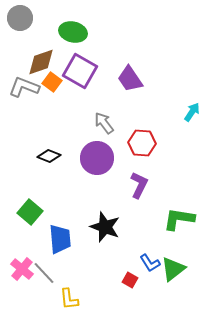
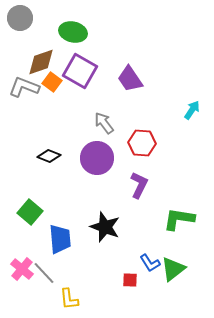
cyan arrow: moved 2 px up
red square: rotated 28 degrees counterclockwise
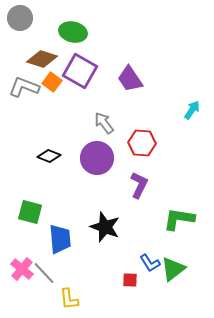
brown diamond: moved 1 px right, 3 px up; rotated 36 degrees clockwise
green square: rotated 25 degrees counterclockwise
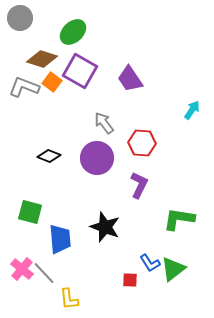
green ellipse: rotated 56 degrees counterclockwise
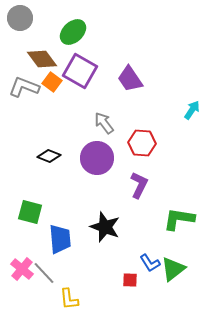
brown diamond: rotated 36 degrees clockwise
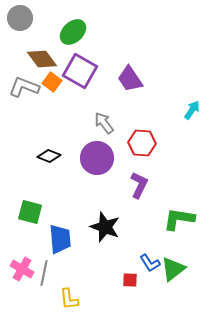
pink cross: rotated 10 degrees counterclockwise
gray line: rotated 55 degrees clockwise
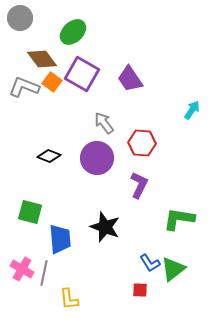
purple square: moved 2 px right, 3 px down
red square: moved 10 px right, 10 px down
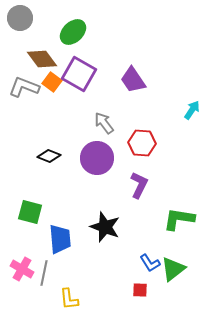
purple square: moved 3 px left
purple trapezoid: moved 3 px right, 1 px down
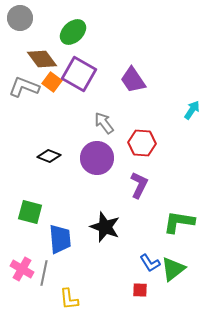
green L-shape: moved 3 px down
